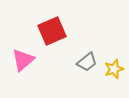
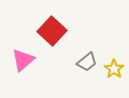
red square: rotated 24 degrees counterclockwise
yellow star: rotated 18 degrees counterclockwise
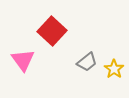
pink triangle: rotated 25 degrees counterclockwise
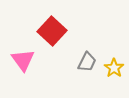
gray trapezoid: rotated 25 degrees counterclockwise
yellow star: moved 1 px up
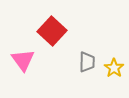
gray trapezoid: rotated 25 degrees counterclockwise
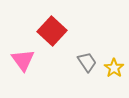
gray trapezoid: rotated 35 degrees counterclockwise
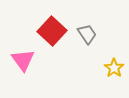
gray trapezoid: moved 28 px up
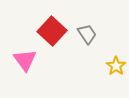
pink triangle: moved 2 px right
yellow star: moved 2 px right, 2 px up
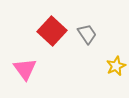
pink triangle: moved 9 px down
yellow star: rotated 12 degrees clockwise
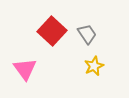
yellow star: moved 22 px left
